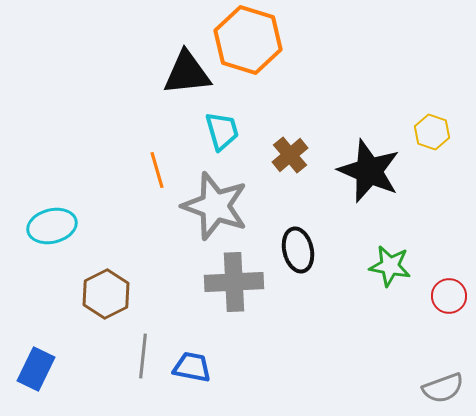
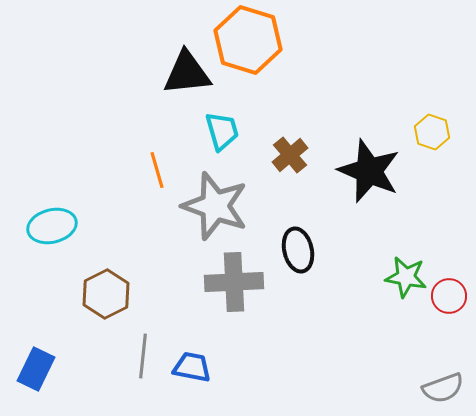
green star: moved 16 px right, 11 px down
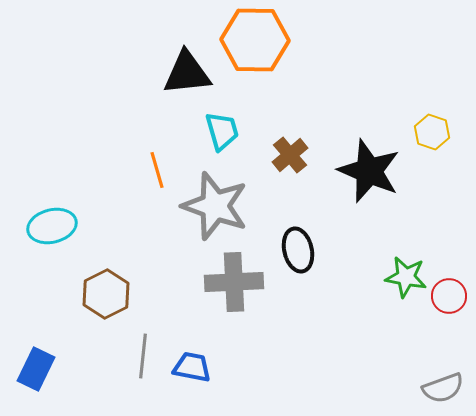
orange hexagon: moved 7 px right; rotated 16 degrees counterclockwise
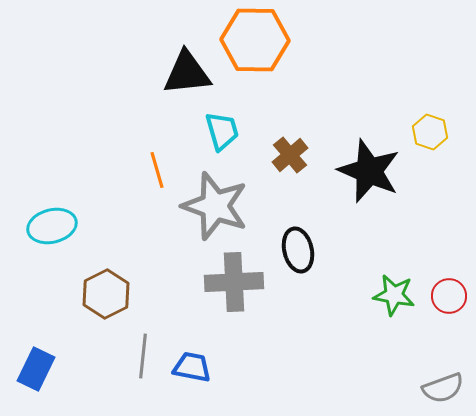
yellow hexagon: moved 2 px left
green star: moved 12 px left, 18 px down
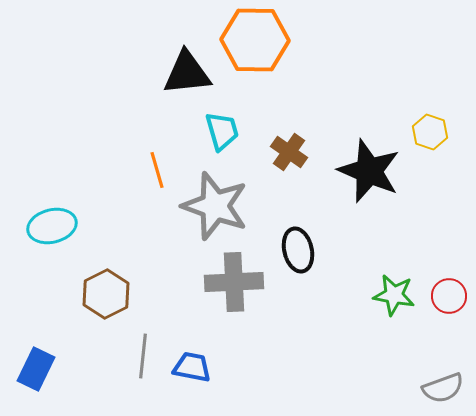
brown cross: moved 1 px left, 3 px up; rotated 15 degrees counterclockwise
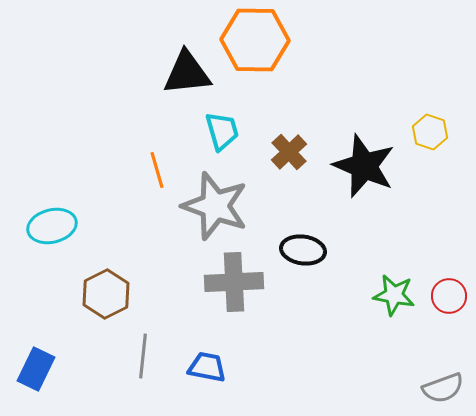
brown cross: rotated 12 degrees clockwise
black star: moved 5 px left, 5 px up
black ellipse: moved 5 px right; rotated 69 degrees counterclockwise
blue trapezoid: moved 15 px right
